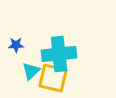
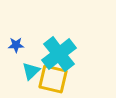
cyan cross: rotated 32 degrees counterclockwise
yellow square: moved 1 px down
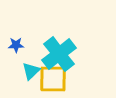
yellow square: rotated 12 degrees counterclockwise
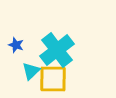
blue star: rotated 21 degrees clockwise
cyan cross: moved 2 px left, 4 px up
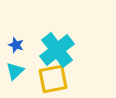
cyan triangle: moved 16 px left
yellow square: rotated 12 degrees counterclockwise
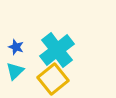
blue star: moved 2 px down
yellow square: rotated 28 degrees counterclockwise
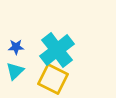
blue star: rotated 21 degrees counterclockwise
yellow square: rotated 24 degrees counterclockwise
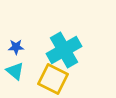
cyan cross: moved 7 px right; rotated 8 degrees clockwise
cyan triangle: rotated 36 degrees counterclockwise
